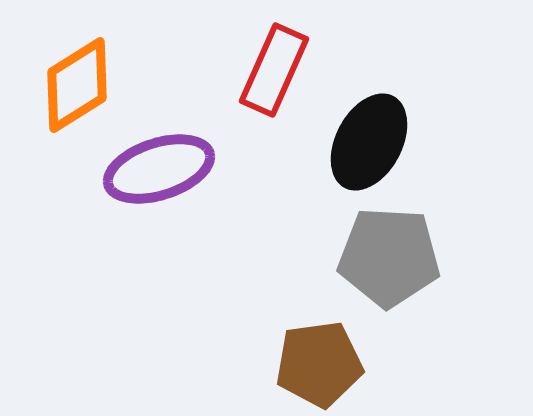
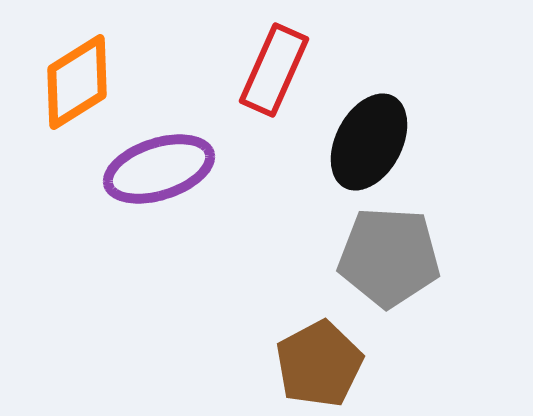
orange diamond: moved 3 px up
brown pentagon: rotated 20 degrees counterclockwise
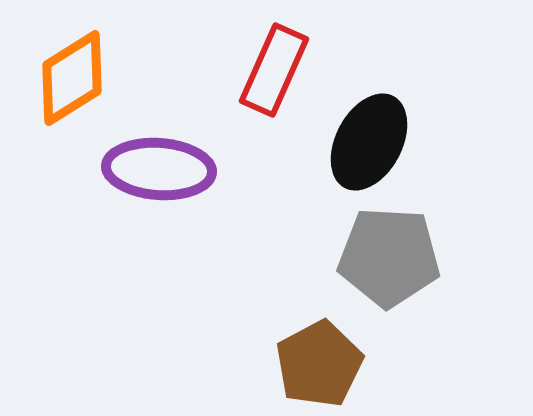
orange diamond: moved 5 px left, 4 px up
purple ellipse: rotated 22 degrees clockwise
